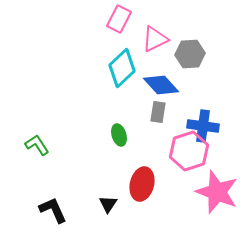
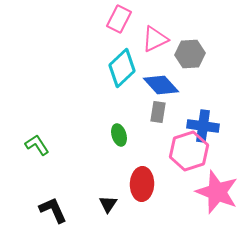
red ellipse: rotated 12 degrees counterclockwise
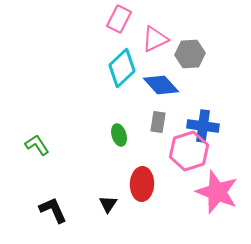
gray rectangle: moved 10 px down
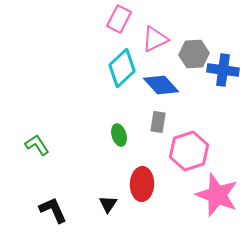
gray hexagon: moved 4 px right
blue cross: moved 20 px right, 56 px up
pink star: moved 3 px down
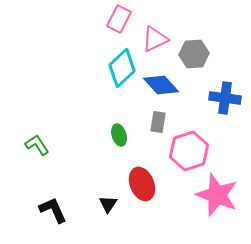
blue cross: moved 2 px right, 28 px down
red ellipse: rotated 24 degrees counterclockwise
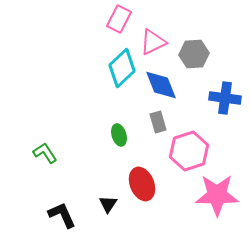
pink triangle: moved 2 px left, 3 px down
blue diamond: rotated 21 degrees clockwise
gray rectangle: rotated 25 degrees counterclockwise
green L-shape: moved 8 px right, 8 px down
pink star: rotated 21 degrees counterclockwise
black L-shape: moved 9 px right, 5 px down
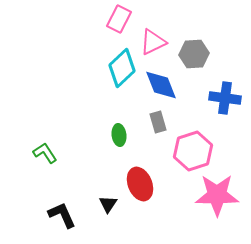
green ellipse: rotated 10 degrees clockwise
pink hexagon: moved 4 px right
red ellipse: moved 2 px left
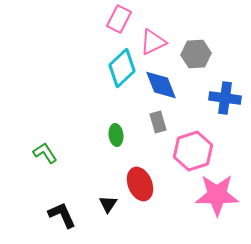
gray hexagon: moved 2 px right
green ellipse: moved 3 px left
